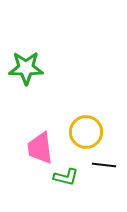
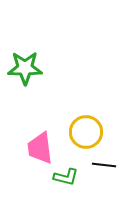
green star: moved 1 px left
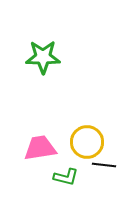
green star: moved 18 px right, 11 px up
yellow circle: moved 1 px right, 10 px down
pink trapezoid: rotated 88 degrees clockwise
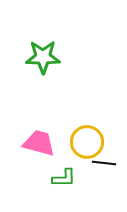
pink trapezoid: moved 1 px left, 5 px up; rotated 24 degrees clockwise
black line: moved 2 px up
green L-shape: moved 2 px left, 1 px down; rotated 15 degrees counterclockwise
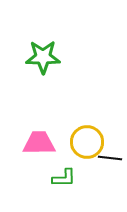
pink trapezoid: rotated 16 degrees counterclockwise
black line: moved 6 px right, 5 px up
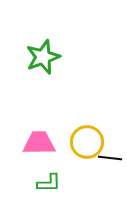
green star: rotated 20 degrees counterclockwise
green L-shape: moved 15 px left, 5 px down
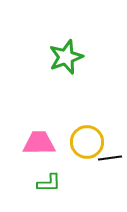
green star: moved 23 px right
black line: rotated 15 degrees counterclockwise
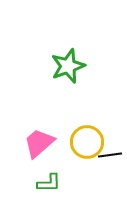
green star: moved 2 px right, 9 px down
pink trapezoid: rotated 40 degrees counterclockwise
black line: moved 3 px up
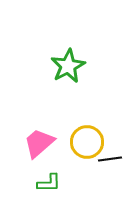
green star: rotated 8 degrees counterclockwise
black line: moved 4 px down
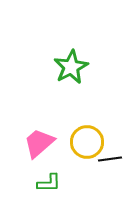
green star: moved 3 px right, 1 px down
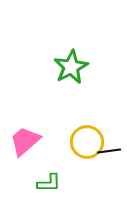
pink trapezoid: moved 14 px left, 2 px up
black line: moved 1 px left, 8 px up
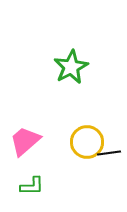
black line: moved 2 px down
green L-shape: moved 17 px left, 3 px down
